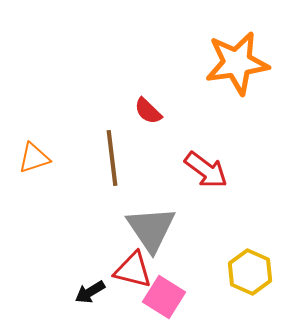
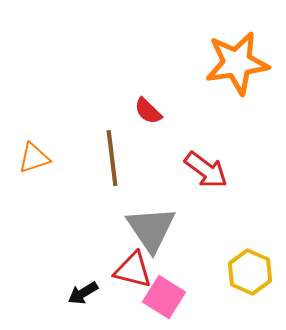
black arrow: moved 7 px left, 1 px down
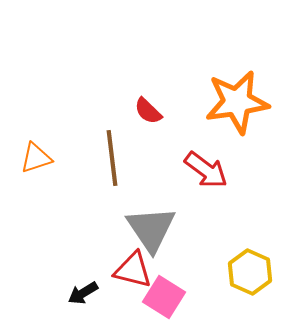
orange star: moved 39 px down
orange triangle: moved 2 px right
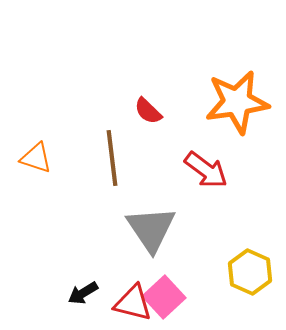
orange triangle: rotated 36 degrees clockwise
red triangle: moved 33 px down
pink square: rotated 15 degrees clockwise
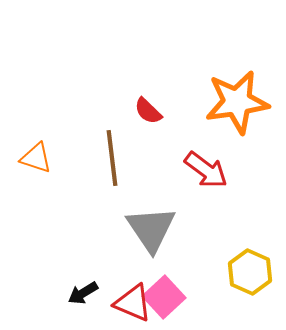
red triangle: rotated 9 degrees clockwise
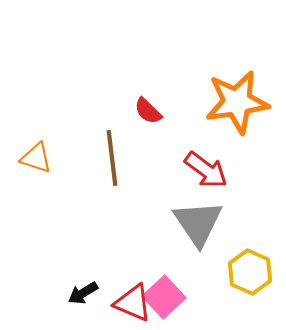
gray triangle: moved 47 px right, 6 px up
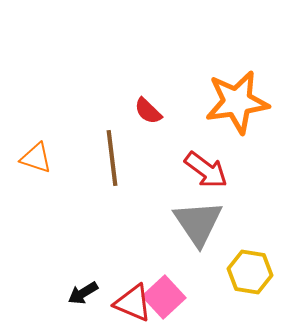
yellow hexagon: rotated 15 degrees counterclockwise
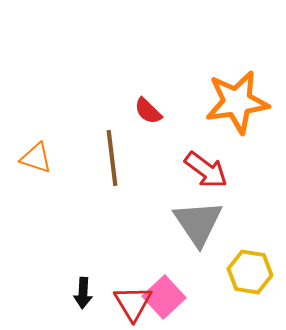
black arrow: rotated 56 degrees counterclockwise
red triangle: rotated 36 degrees clockwise
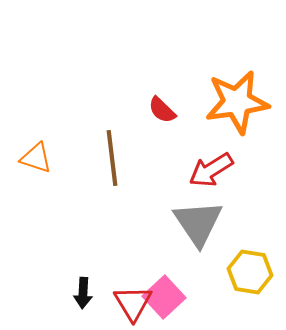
red semicircle: moved 14 px right, 1 px up
red arrow: moved 5 px right; rotated 111 degrees clockwise
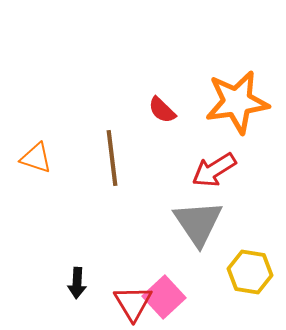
red arrow: moved 3 px right
black arrow: moved 6 px left, 10 px up
